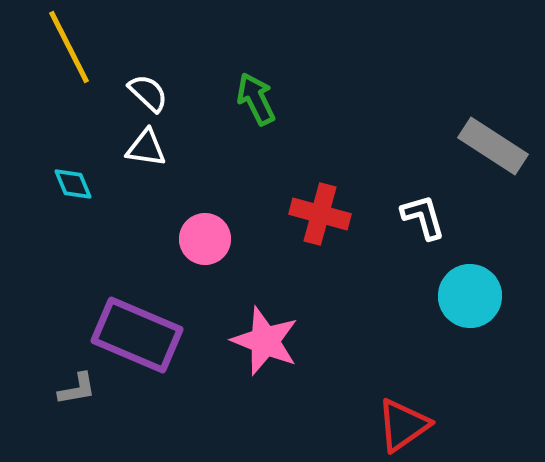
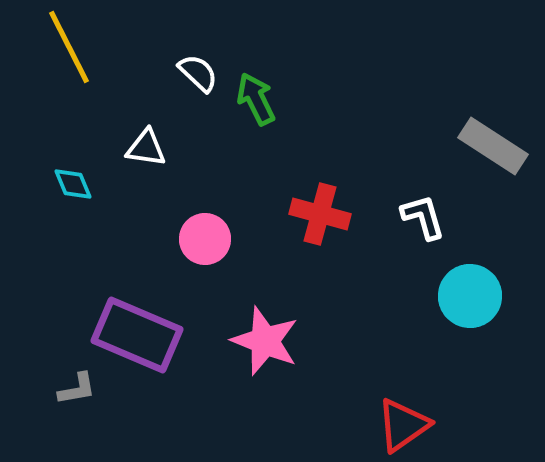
white semicircle: moved 50 px right, 20 px up
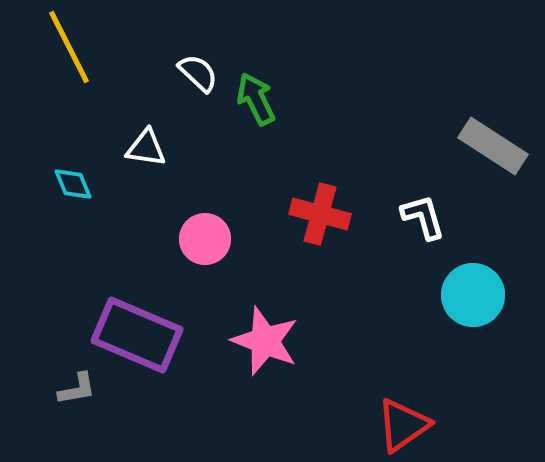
cyan circle: moved 3 px right, 1 px up
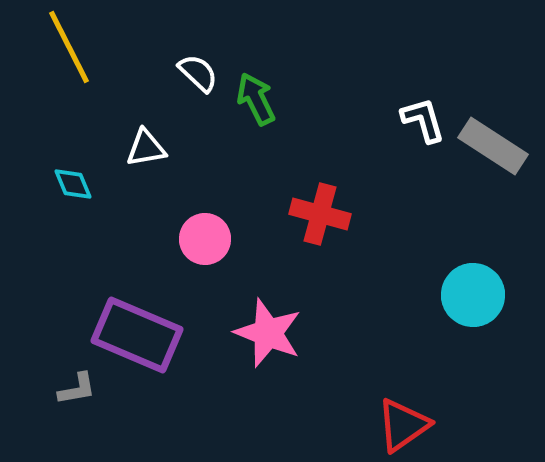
white triangle: rotated 18 degrees counterclockwise
white L-shape: moved 97 px up
pink star: moved 3 px right, 8 px up
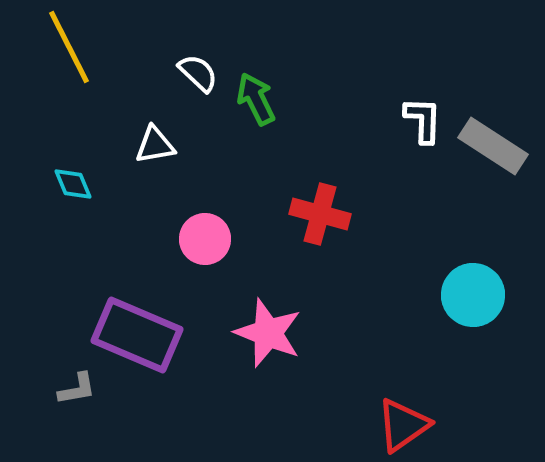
white L-shape: rotated 18 degrees clockwise
white triangle: moved 9 px right, 3 px up
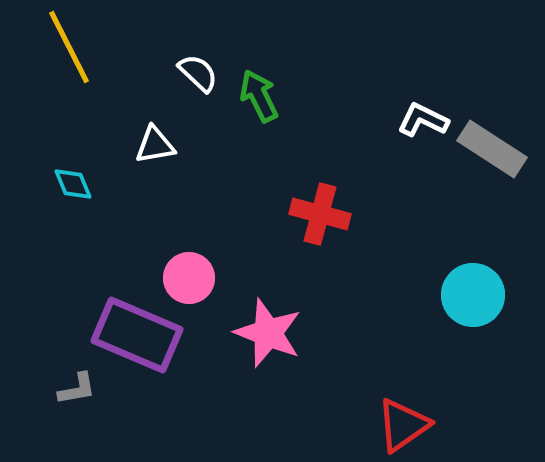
green arrow: moved 3 px right, 3 px up
white L-shape: rotated 66 degrees counterclockwise
gray rectangle: moved 1 px left, 3 px down
pink circle: moved 16 px left, 39 px down
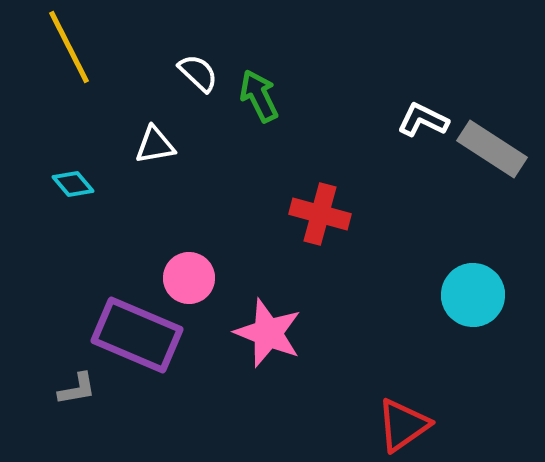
cyan diamond: rotated 18 degrees counterclockwise
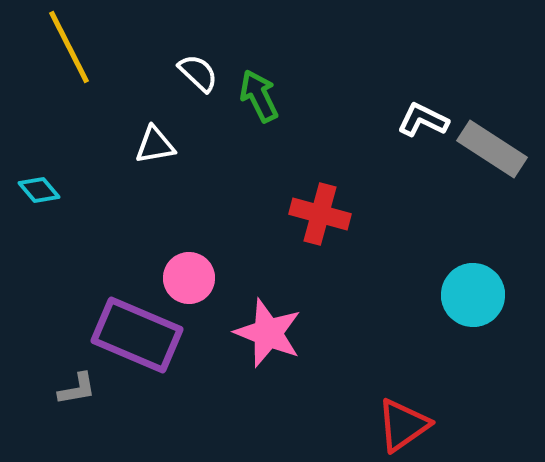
cyan diamond: moved 34 px left, 6 px down
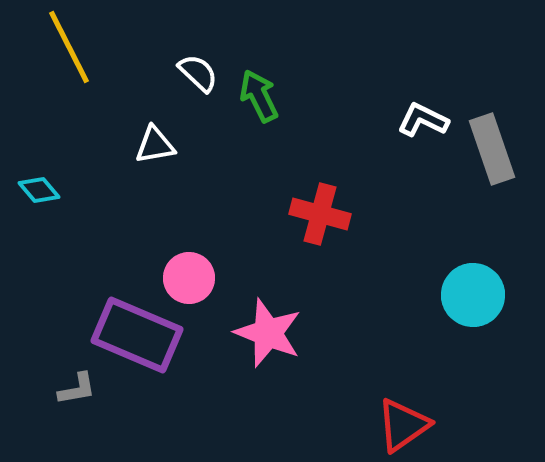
gray rectangle: rotated 38 degrees clockwise
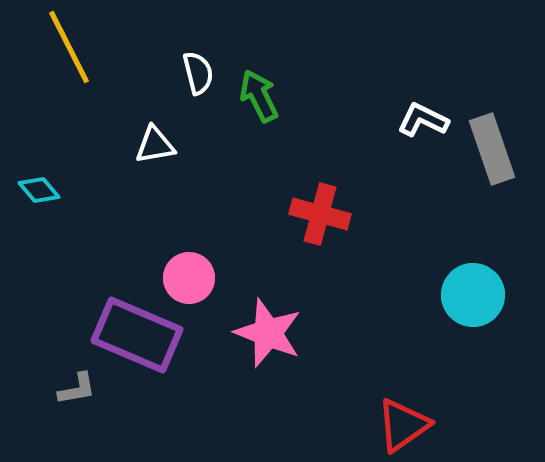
white semicircle: rotated 33 degrees clockwise
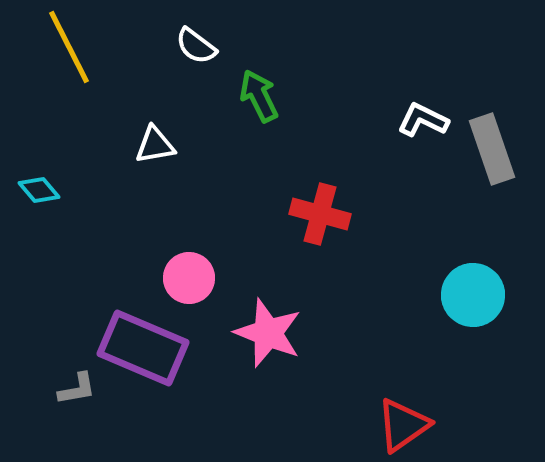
white semicircle: moved 2 px left, 27 px up; rotated 141 degrees clockwise
purple rectangle: moved 6 px right, 13 px down
